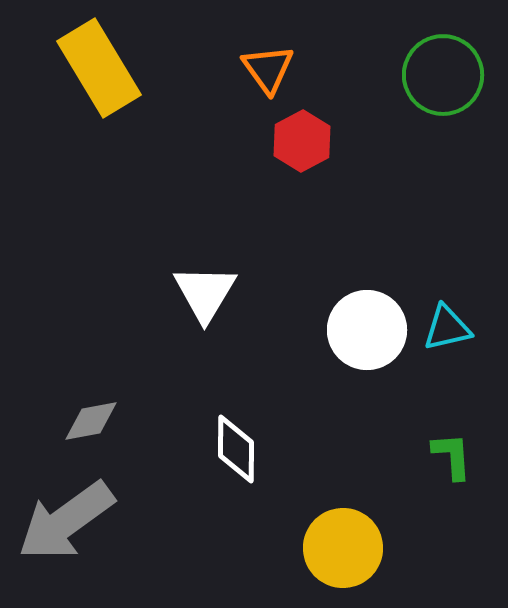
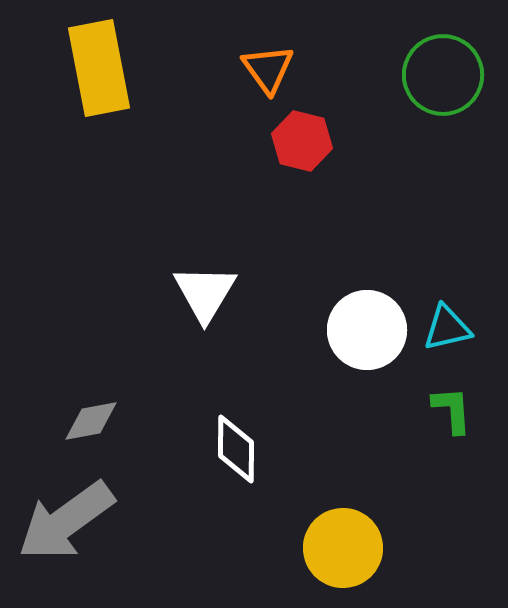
yellow rectangle: rotated 20 degrees clockwise
red hexagon: rotated 18 degrees counterclockwise
green L-shape: moved 46 px up
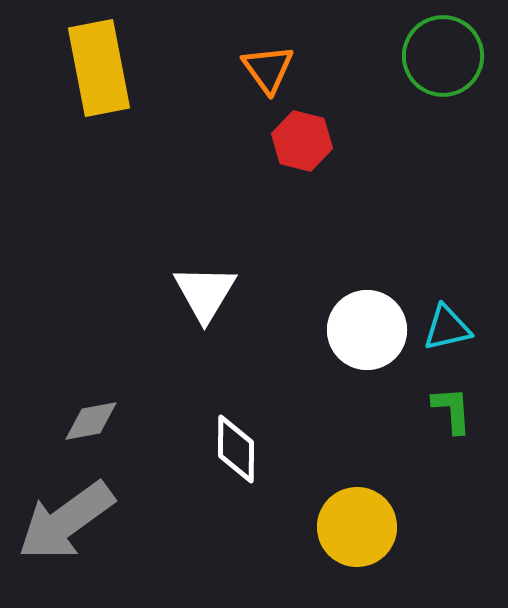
green circle: moved 19 px up
yellow circle: moved 14 px right, 21 px up
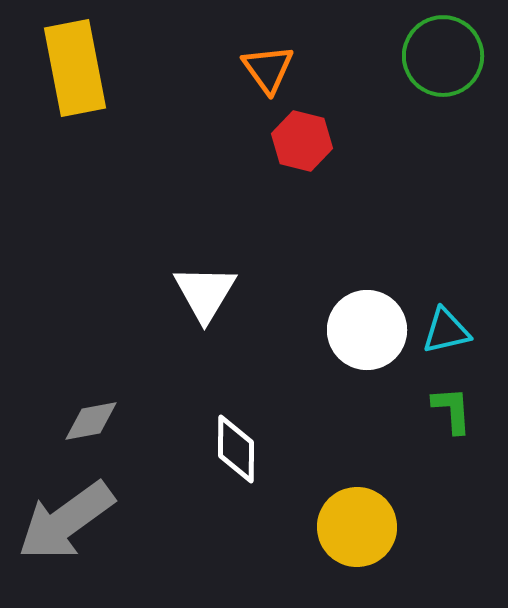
yellow rectangle: moved 24 px left
cyan triangle: moved 1 px left, 3 px down
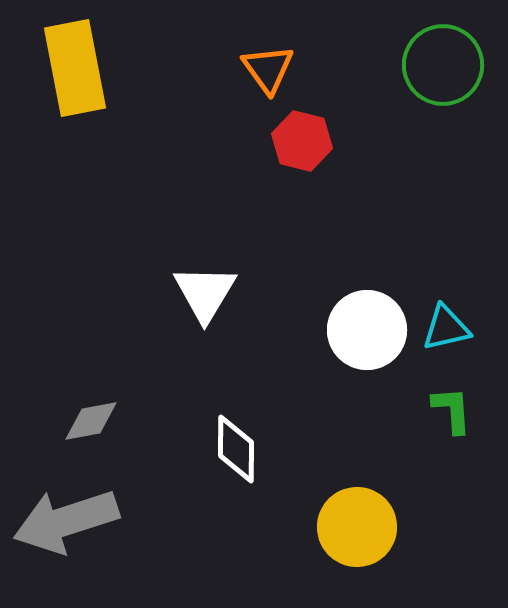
green circle: moved 9 px down
cyan triangle: moved 3 px up
gray arrow: rotated 18 degrees clockwise
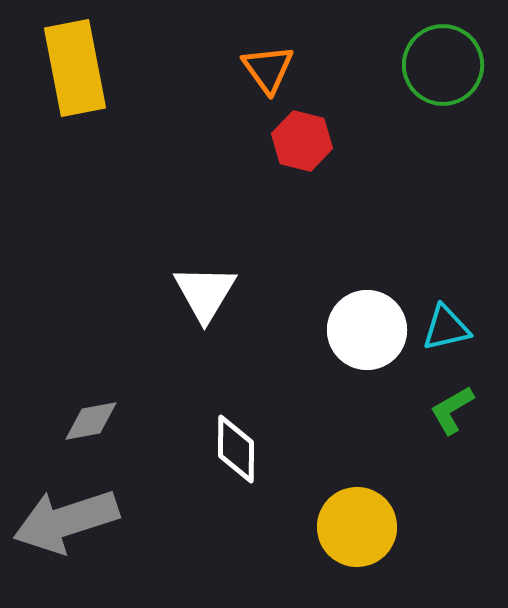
green L-shape: rotated 116 degrees counterclockwise
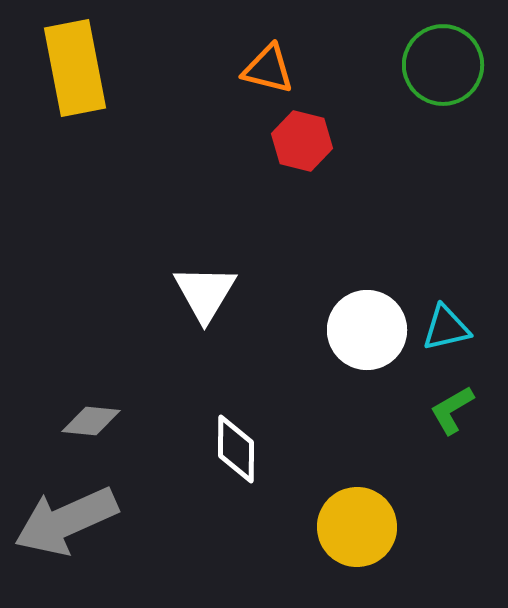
orange triangle: rotated 40 degrees counterclockwise
gray diamond: rotated 16 degrees clockwise
gray arrow: rotated 6 degrees counterclockwise
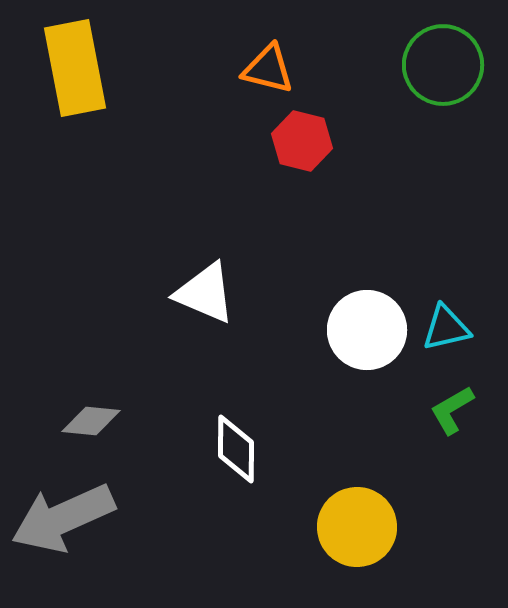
white triangle: rotated 38 degrees counterclockwise
gray arrow: moved 3 px left, 3 px up
